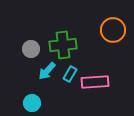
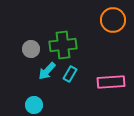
orange circle: moved 10 px up
pink rectangle: moved 16 px right
cyan circle: moved 2 px right, 2 px down
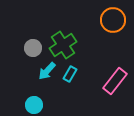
green cross: rotated 28 degrees counterclockwise
gray circle: moved 2 px right, 1 px up
pink rectangle: moved 4 px right, 1 px up; rotated 48 degrees counterclockwise
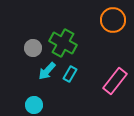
green cross: moved 2 px up; rotated 28 degrees counterclockwise
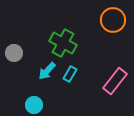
gray circle: moved 19 px left, 5 px down
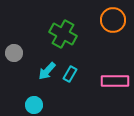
green cross: moved 9 px up
pink rectangle: rotated 52 degrees clockwise
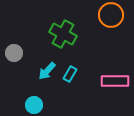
orange circle: moved 2 px left, 5 px up
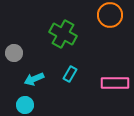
orange circle: moved 1 px left
cyan arrow: moved 13 px left, 8 px down; rotated 24 degrees clockwise
pink rectangle: moved 2 px down
cyan circle: moved 9 px left
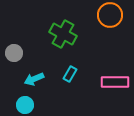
pink rectangle: moved 1 px up
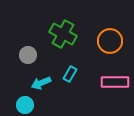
orange circle: moved 26 px down
gray circle: moved 14 px right, 2 px down
cyan arrow: moved 7 px right, 4 px down
